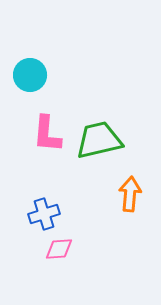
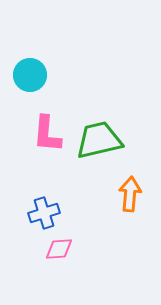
blue cross: moved 1 px up
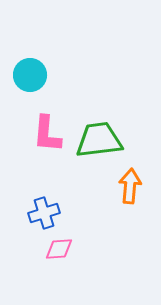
green trapezoid: rotated 6 degrees clockwise
orange arrow: moved 8 px up
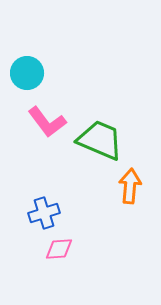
cyan circle: moved 3 px left, 2 px up
pink L-shape: moved 12 px up; rotated 42 degrees counterclockwise
green trapezoid: moved 1 px right; rotated 30 degrees clockwise
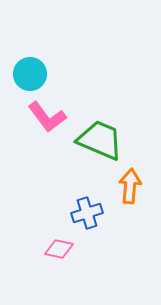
cyan circle: moved 3 px right, 1 px down
pink L-shape: moved 5 px up
blue cross: moved 43 px right
pink diamond: rotated 16 degrees clockwise
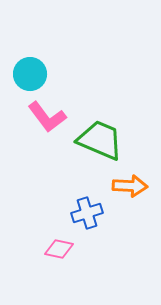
orange arrow: rotated 88 degrees clockwise
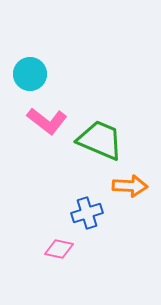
pink L-shape: moved 4 px down; rotated 15 degrees counterclockwise
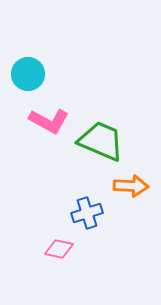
cyan circle: moved 2 px left
pink L-shape: moved 2 px right; rotated 9 degrees counterclockwise
green trapezoid: moved 1 px right, 1 px down
orange arrow: moved 1 px right
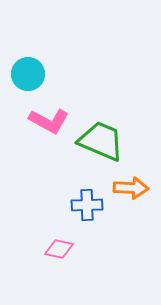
orange arrow: moved 2 px down
blue cross: moved 8 px up; rotated 16 degrees clockwise
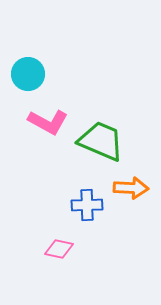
pink L-shape: moved 1 px left, 1 px down
